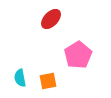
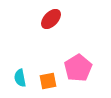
pink pentagon: moved 13 px down
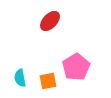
red ellipse: moved 1 px left, 2 px down
pink pentagon: moved 2 px left, 1 px up
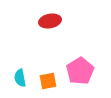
red ellipse: rotated 35 degrees clockwise
pink pentagon: moved 4 px right, 4 px down
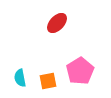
red ellipse: moved 7 px right, 2 px down; rotated 35 degrees counterclockwise
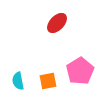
cyan semicircle: moved 2 px left, 3 px down
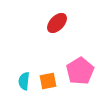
cyan semicircle: moved 6 px right; rotated 18 degrees clockwise
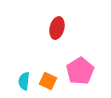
red ellipse: moved 5 px down; rotated 30 degrees counterclockwise
orange square: rotated 36 degrees clockwise
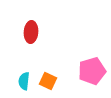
red ellipse: moved 26 px left, 4 px down; rotated 10 degrees counterclockwise
pink pentagon: moved 12 px right; rotated 16 degrees clockwise
